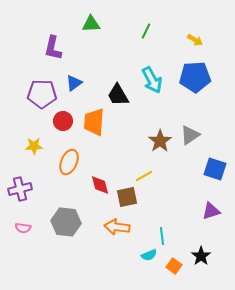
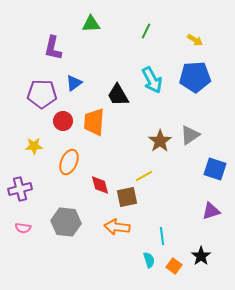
cyan semicircle: moved 5 px down; rotated 84 degrees counterclockwise
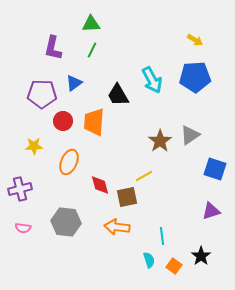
green line: moved 54 px left, 19 px down
